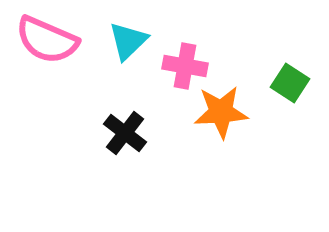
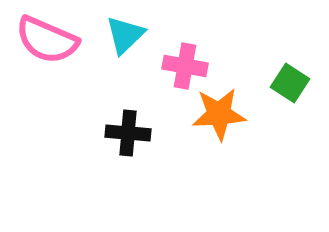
cyan triangle: moved 3 px left, 6 px up
orange star: moved 2 px left, 2 px down
black cross: moved 3 px right; rotated 33 degrees counterclockwise
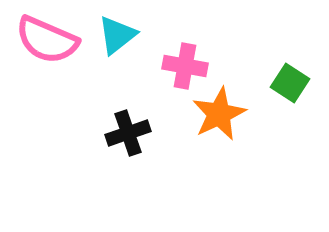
cyan triangle: moved 8 px left; rotated 6 degrees clockwise
orange star: rotated 22 degrees counterclockwise
black cross: rotated 24 degrees counterclockwise
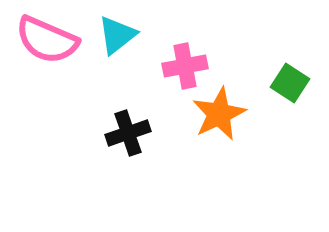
pink cross: rotated 21 degrees counterclockwise
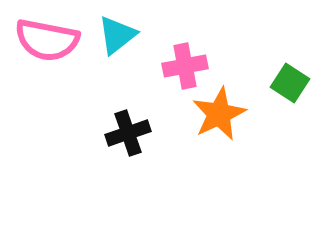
pink semicircle: rotated 12 degrees counterclockwise
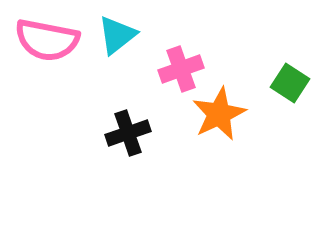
pink cross: moved 4 px left, 3 px down; rotated 9 degrees counterclockwise
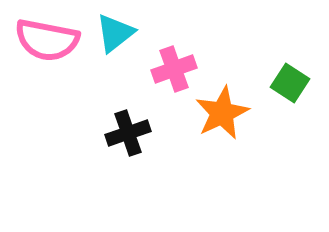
cyan triangle: moved 2 px left, 2 px up
pink cross: moved 7 px left
orange star: moved 3 px right, 1 px up
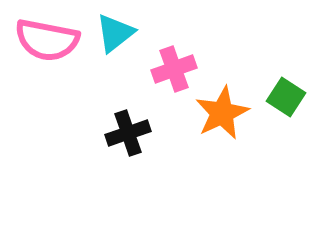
green square: moved 4 px left, 14 px down
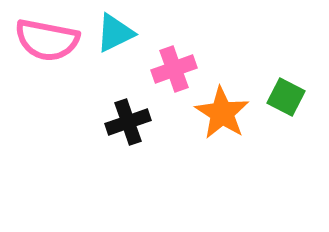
cyan triangle: rotated 12 degrees clockwise
green square: rotated 6 degrees counterclockwise
orange star: rotated 14 degrees counterclockwise
black cross: moved 11 px up
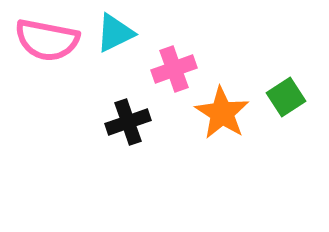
green square: rotated 30 degrees clockwise
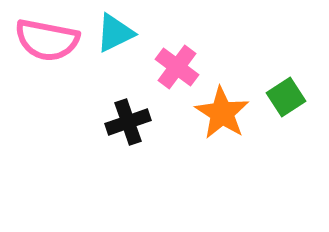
pink cross: moved 3 px right, 2 px up; rotated 33 degrees counterclockwise
